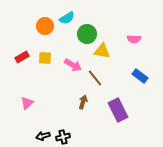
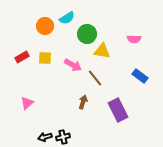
black arrow: moved 2 px right, 1 px down
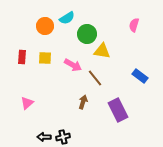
pink semicircle: moved 14 px up; rotated 104 degrees clockwise
red rectangle: rotated 56 degrees counterclockwise
black arrow: moved 1 px left; rotated 16 degrees clockwise
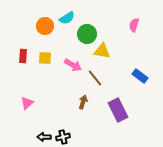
red rectangle: moved 1 px right, 1 px up
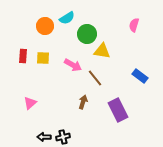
yellow square: moved 2 px left
pink triangle: moved 3 px right
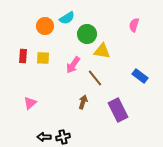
pink arrow: rotated 96 degrees clockwise
